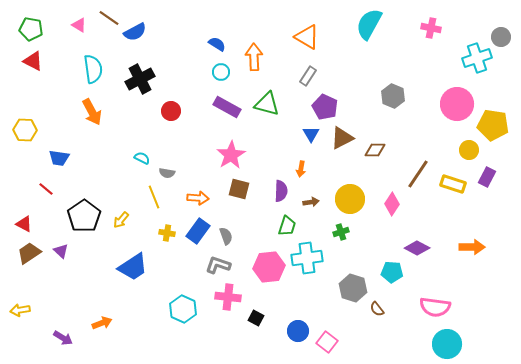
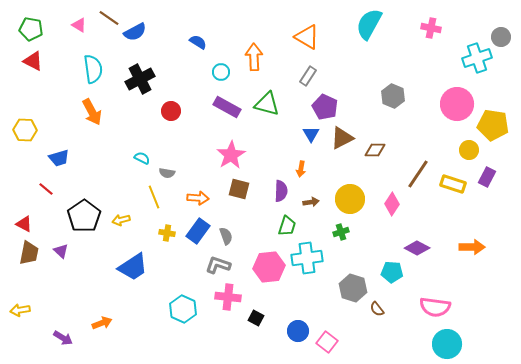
blue semicircle at (217, 44): moved 19 px left, 2 px up
blue trapezoid at (59, 158): rotated 25 degrees counterclockwise
yellow arrow at (121, 220): rotated 36 degrees clockwise
brown trapezoid at (29, 253): rotated 135 degrees clockwise
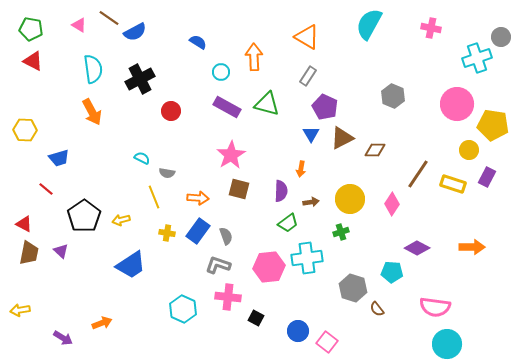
green trapezoid at (287, 226): moved 1 px right, 3 px up; rotated 35 degrees clockwise
blue trapezoid at (133, 267): moved 2 px left, 2 px up
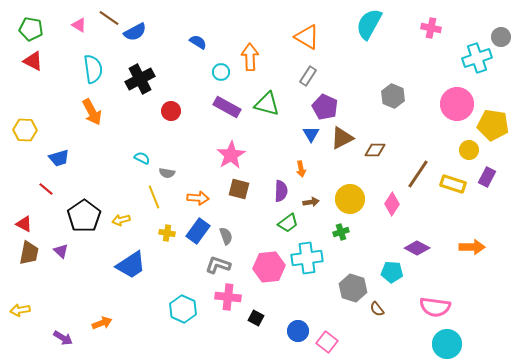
orange arrow at (254, 57): moved 4 px left
orange arrow at (301, 169): rotated 21 degrees counterclockwise
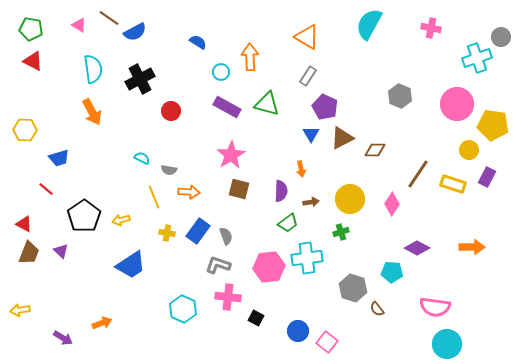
gray hexagon at (393, 96): moved 7 px right
gray semicircle at (167, 173): moved 2 px right, 3 px up
orange arrow at (198, 198): moved 9 px left, 6 px up
brown trapezoid at (29, 253): rotated 10 degrees clockwise
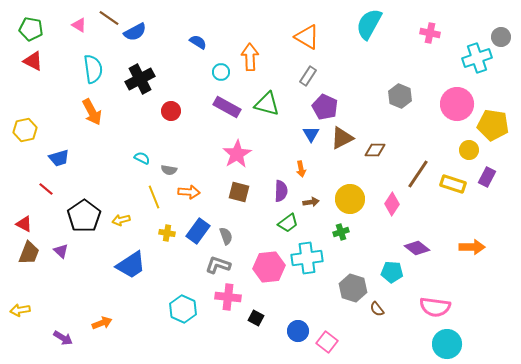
pink cross at (431, 28): moved 1 px left, 5 px down
yellow hexagon at (25, 130): rotated 15 degrees counterclockwise
pink star at (231, 155): moved 6 px right, 1 px up
brown square at (239, 189): moved 3 px down
purple diamond at (417, 248): rotated 10 degrees clockwise
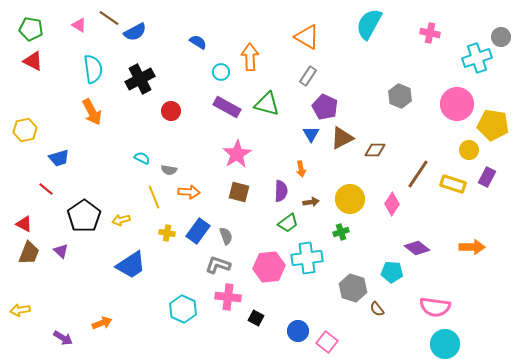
cyan circle at (447, 344): moved 2 px left
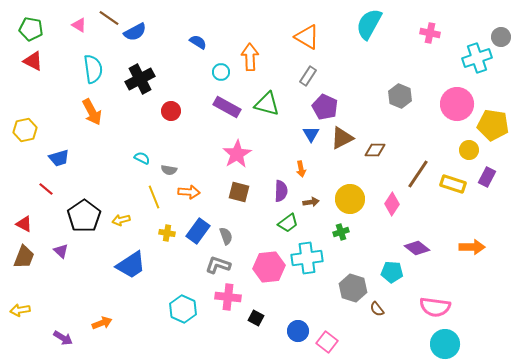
brown trapezoid at (29, 253): moved 5 px left, 4 px down
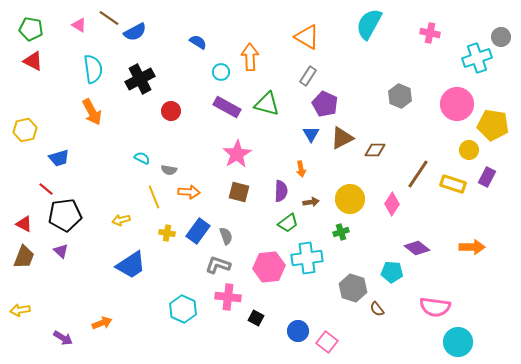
purple pentagon at (325, 107): moved 3 px up
black pentagon at (84, 216): moved 19 px left, 1 px up; rotated 28 degrees clockwise
cyan circle at (445, 344): moved 13 px right, 2 px up
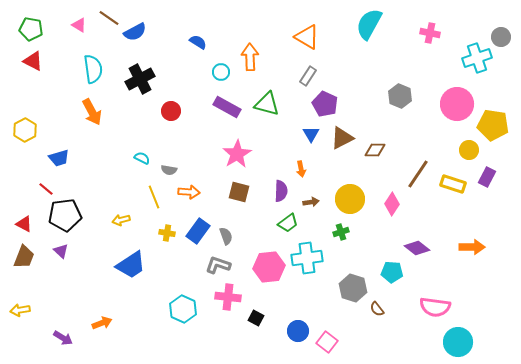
yellow hexagon at (25, 130): rotated 15 degrees counterclockwise
